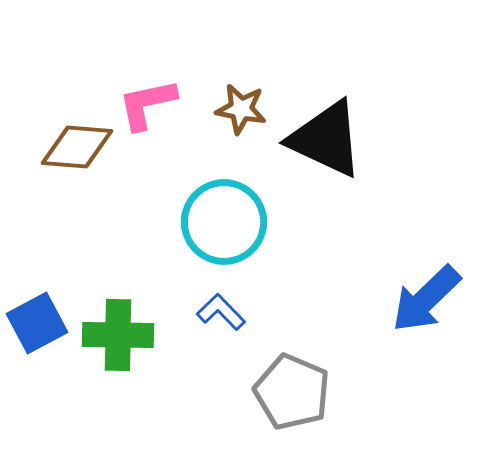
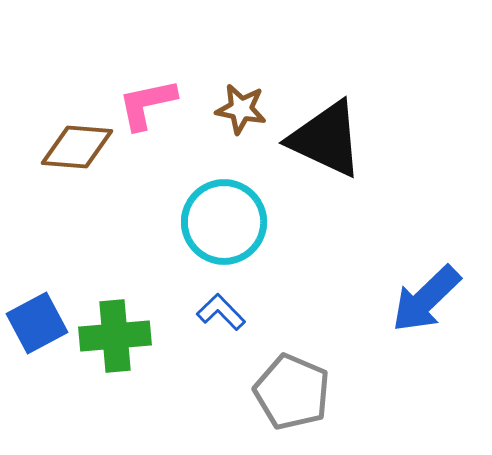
green cross: moved 3 px left, 1 px down; rotated 6 degrees counterclockwise
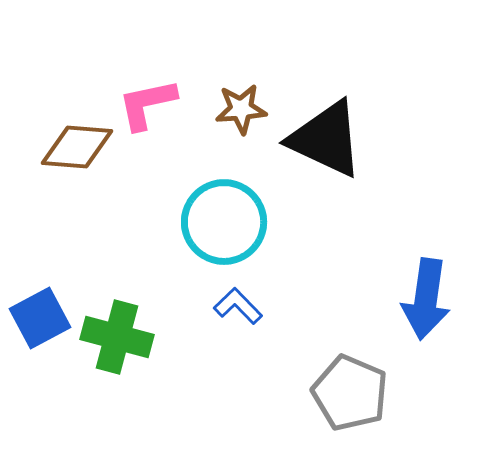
brown star: rotated 15 degrees counterclockwise
blue arrow: rotated 38 degrees counterclockwise
blue L-shape: moved 17 px right, 6 px up
blue square: moved 3 px right, 5 px up
green cross: moved 2 px right, 1 px down; rotated 20 degrees clockwise
gray pentagon: moved 58 px right, 1 px down
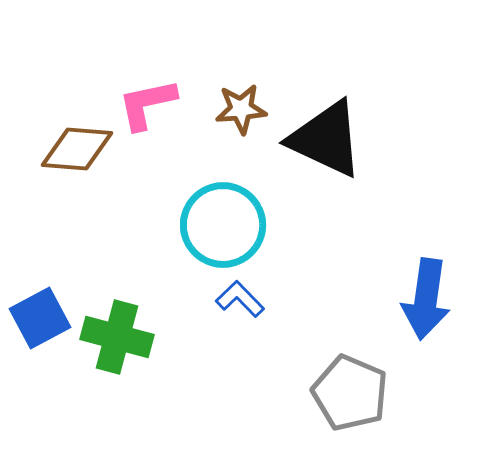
brown diamond: moved 2 px down
cyan circle: moved 1 px left, 3 px down
blue L-shape: moved 2 px right, 7 px up
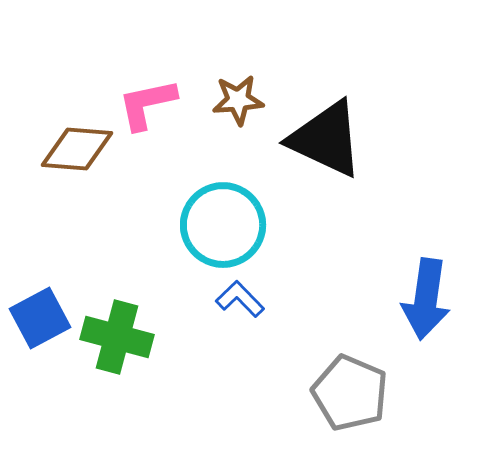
brown star: moved 3 px left, 9 px up
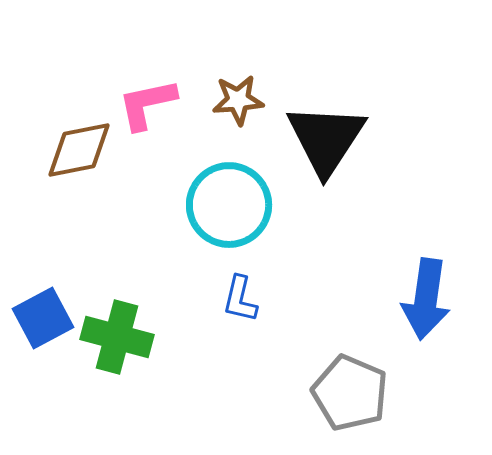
black triangle: rotated 38 degrees clockwise
brown diamond: moved 2 px right, 1 px down; rotated 16 degrees counterclockwise
cyan circle: moved 6 px right, 20 px up
blue L-shape: rotated 123 degrees counterclockwise
blue square: moved 3 px right
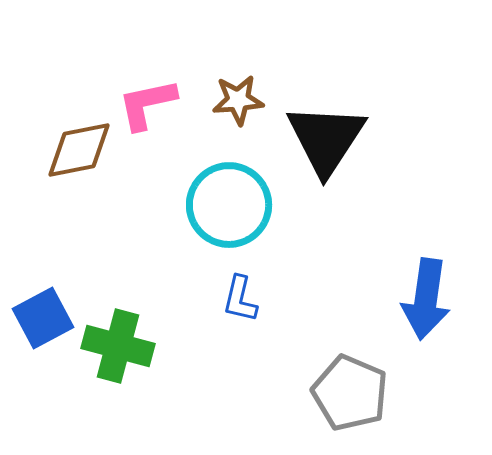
green cross: moved 1 px right, 9 px down
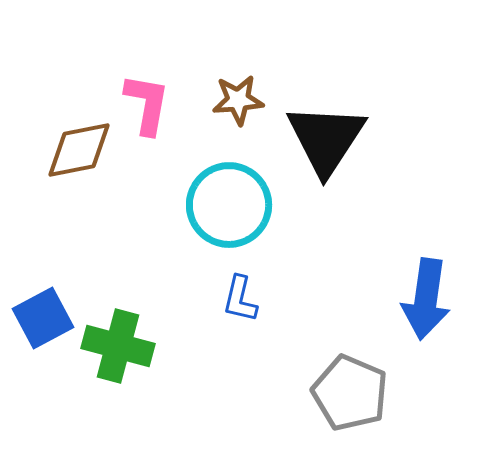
pink L-shape: rotated 112 degrees clockwise
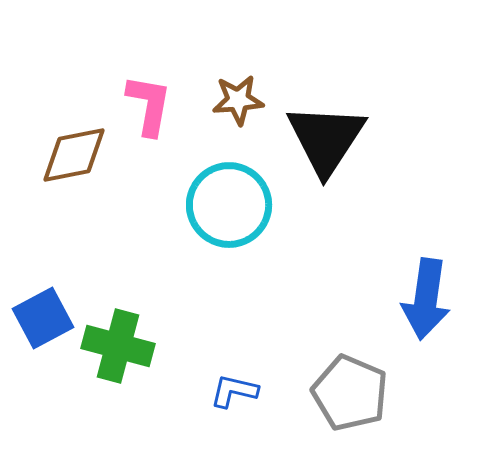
pink L-shape: moved 2 px right, 1 px down
brown diamond: moved 5 px left, 5 px down
blue L-shape: moved 6 px left, 92 px down; rotated 90 degrees clockwise
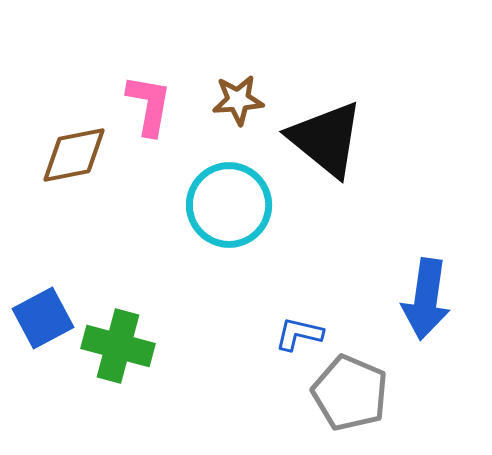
black triangle: rotated 24 degrees counterclockwise
blue L-shape: moved 65 px right, 57 px up
